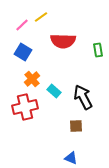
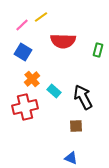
green rectangle: rotated 24 degrees clockwise
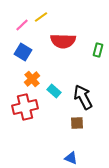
brown square: moved 1 px right, 3 px up
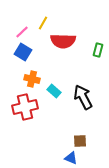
yellow line: moved 2 px right, 6 px down; rotated 24 degrees counterclockwise
pink line: moved 7 px down
orange cross: rotated 35 degrees counterclockwise
brown square: moved 3 px right, 18 px down
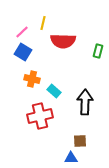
yellow line: rotated 16 degrees counterclockwise
green rectangle: moved 1 px down
black arrow: moved 2 px right, 5 px down; rotated 30 degrees clockwise
red cross: moved 15 px right, 9 px down
blue triangle: rotated 24 degrees counterclockwise
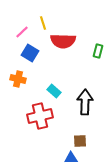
yellow line: rotated 32 degrees counterclockwise
blue square: moved 7 px right, 1 px down
orange cross: moved 14 px left
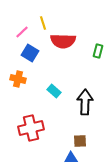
red cross: moved 9 px left, 12 px down
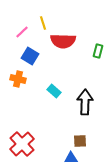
blue square: moved 3 px down
red cross: moved 9 px left, 16 px down; rotated 30 degrees counterclockwise
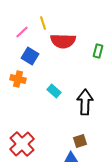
brown square: rotated 16 degrees counterclockwise
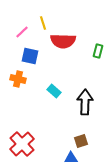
blue square: rotated 18 degrees counterclockwise
brown square: moved 1 px right
